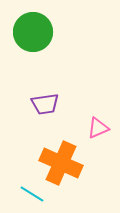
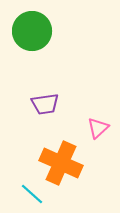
green circle: moved 1 px left, 1 px up
pink triangle: rotated 20 degrees counterclockwise
cyan line: rotated 10 degrees clockwise
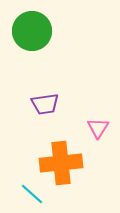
pink triangle: rotated 15 degrees counterclockwise
orange cross: rotated 30 degrees counterclockwise
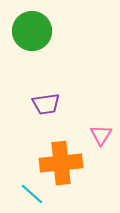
purple trapezoid: moved 1 px right
pink triangle: moved 3 px right, 7 px down
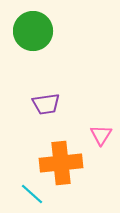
green circle: moved 1 px right
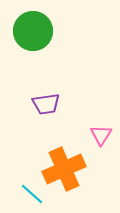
orange cross: moved 3 px right, 6 px down; rotated 18 degrees counterclockwise
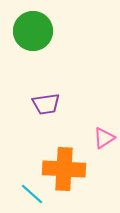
pink triangle: moved 3 px right, 3 px down; rotated 25 degrees clockwise
orange cross: rotated 27 degrees clockwise
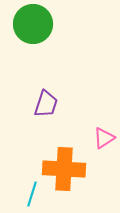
green circle: moved 7 px up
purple trapezoid: rotated 64 degrees counterclockwise
cyan line: rotated 65 degrees clockwise
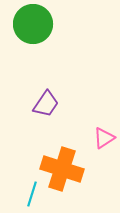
purple trapezoid: rotated 16 degrees clockwise
orange cross: moved 2 px left; rotated 15 degrees clockwise
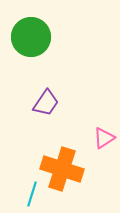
green circle: moved 2 px left, 13 px down
purple trapezoid: moved 1 px up
